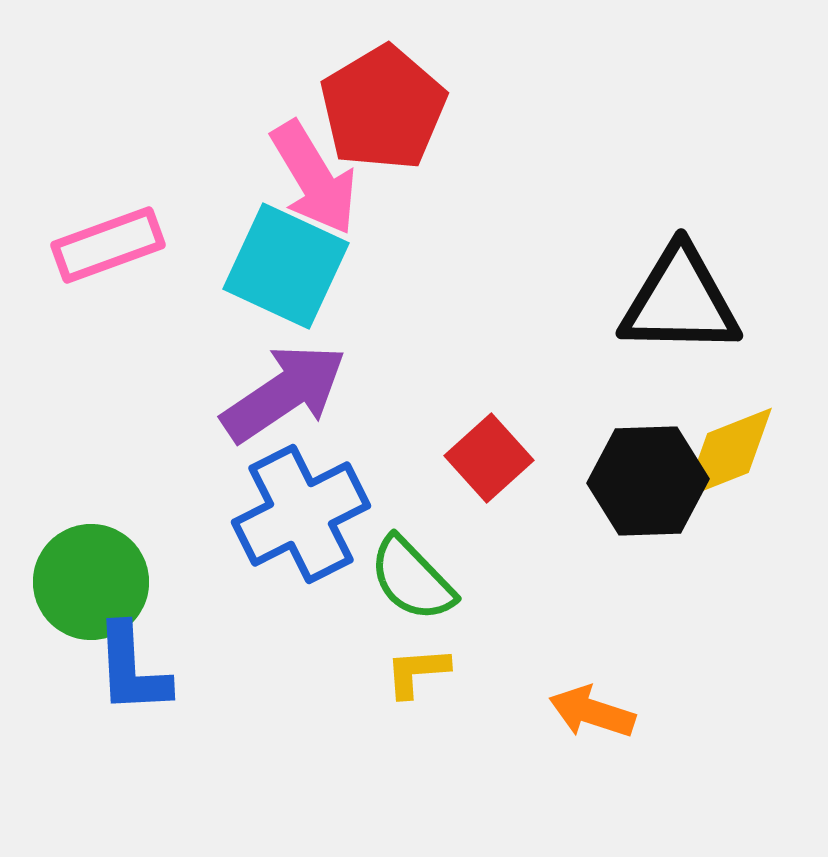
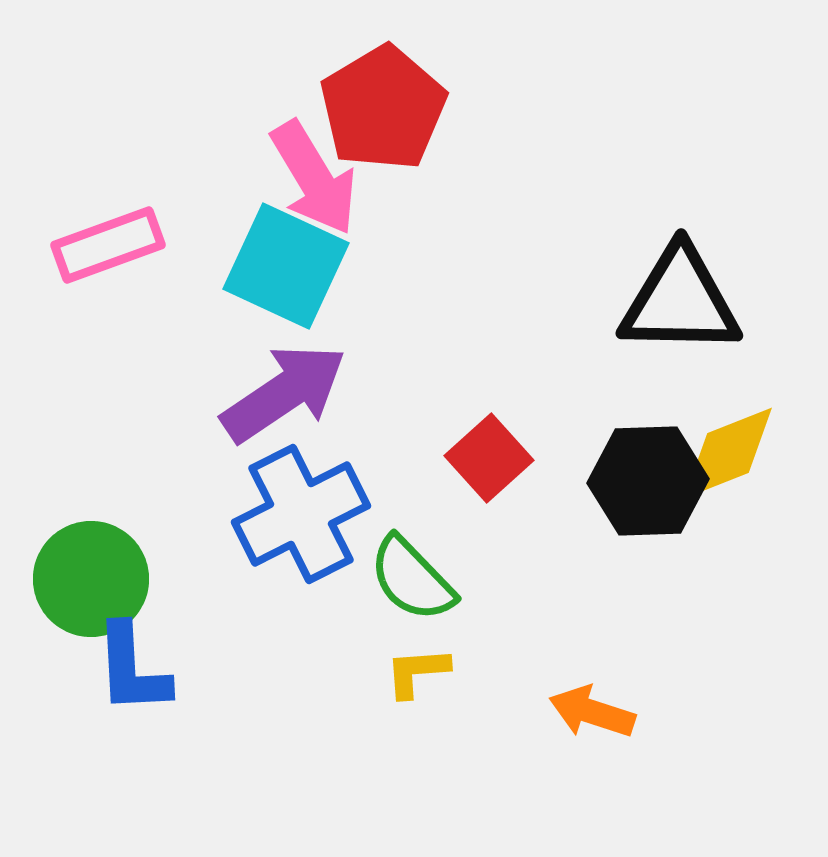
green circle: moved 3 px up
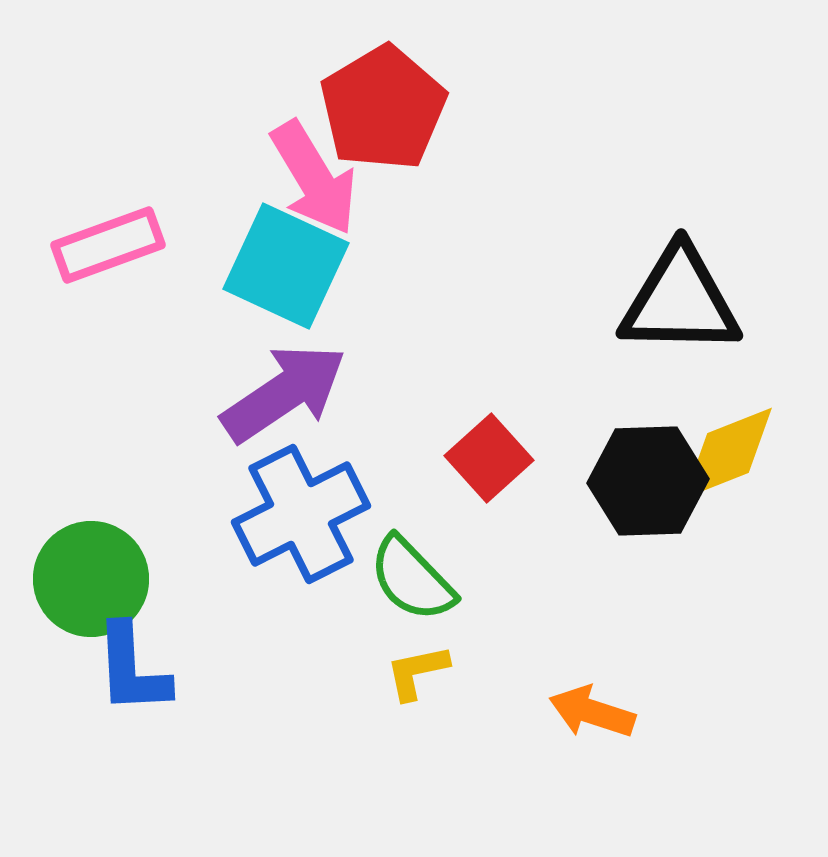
yellow L-shape: rotated 8 degrees counterclockwise
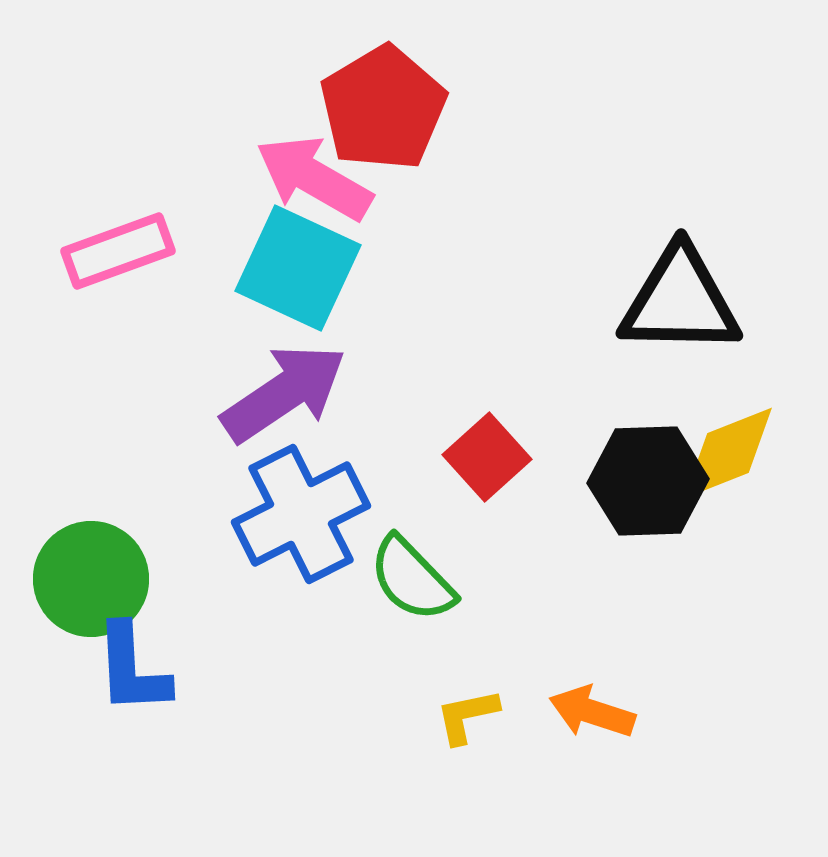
pink arrow: rotated 151 degrees clockwise
pink rectangle: moved 10 px right, 6 px down
cyan square: moved 12 px right, 2 px down
red square: moved 2 px left, 1 px up
yellow L-shape: moved 50 px right, 44 px down
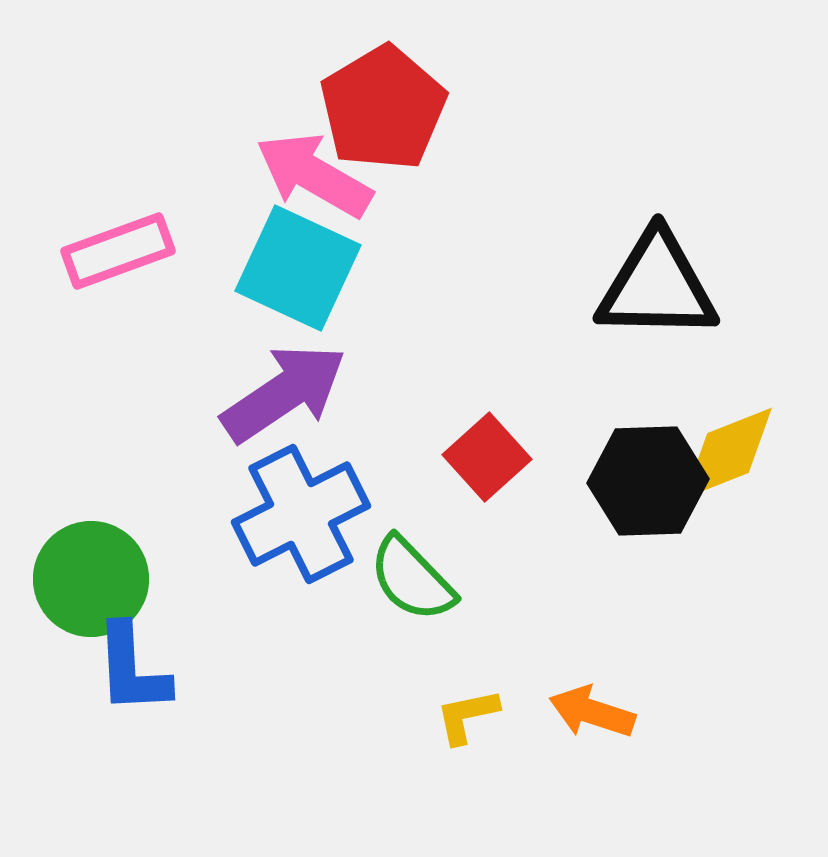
pink arrow: moved 3 px up
black triangle: moved 23 px left, 15 px up
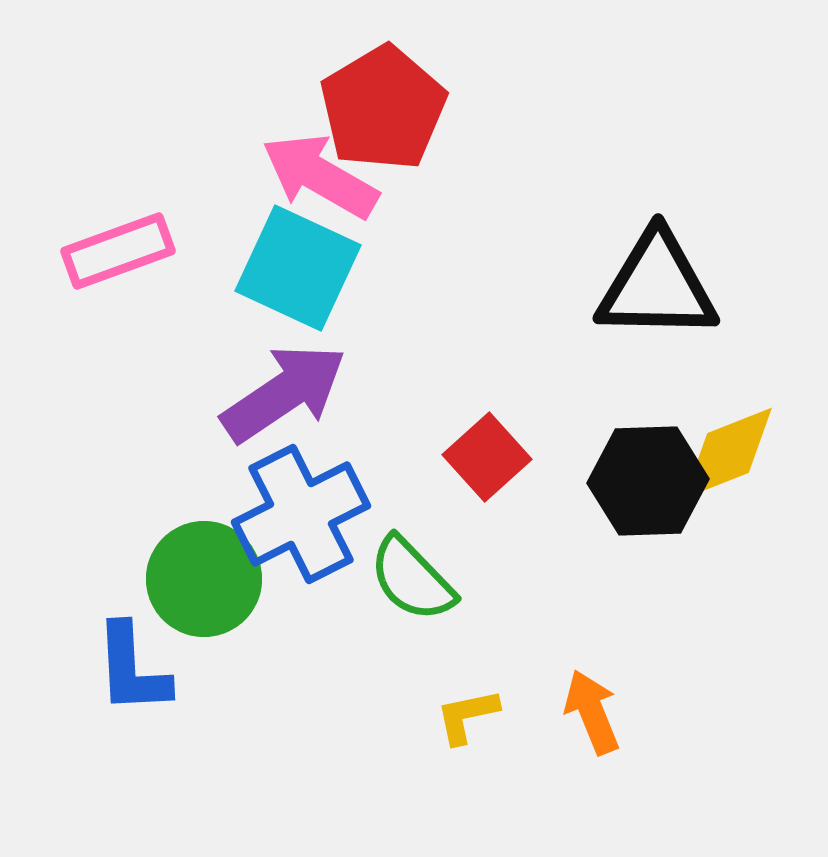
pink arrow: moved 6 px right, 1 px down
green circle: moved 113 px right
orange arrow: rotated 50 degrees clockwise
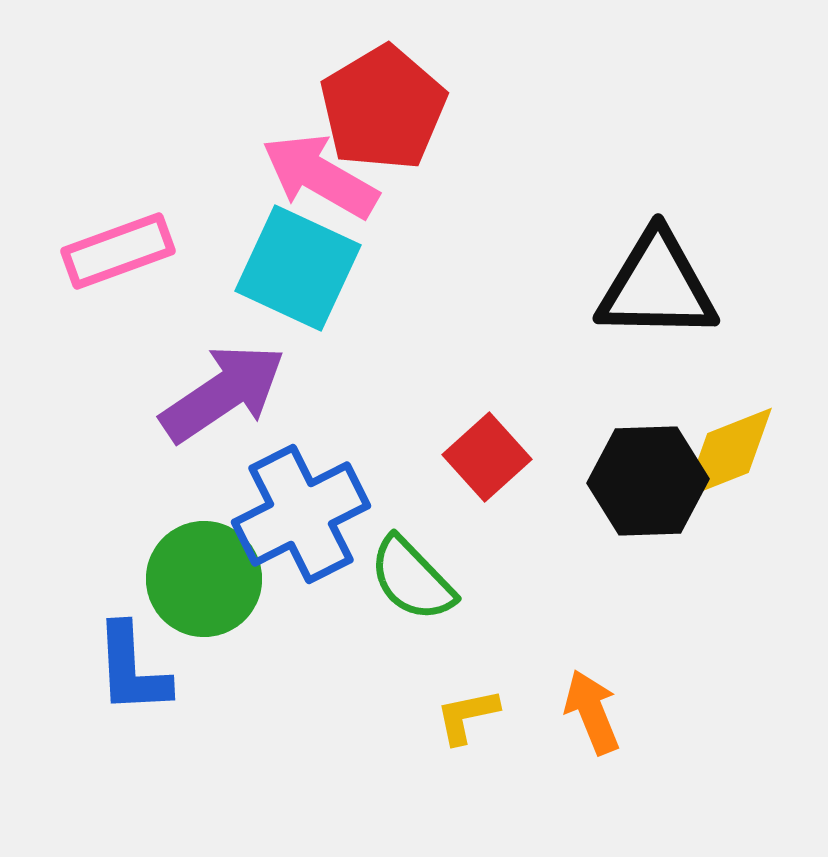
purple arrow: moved 61 px left
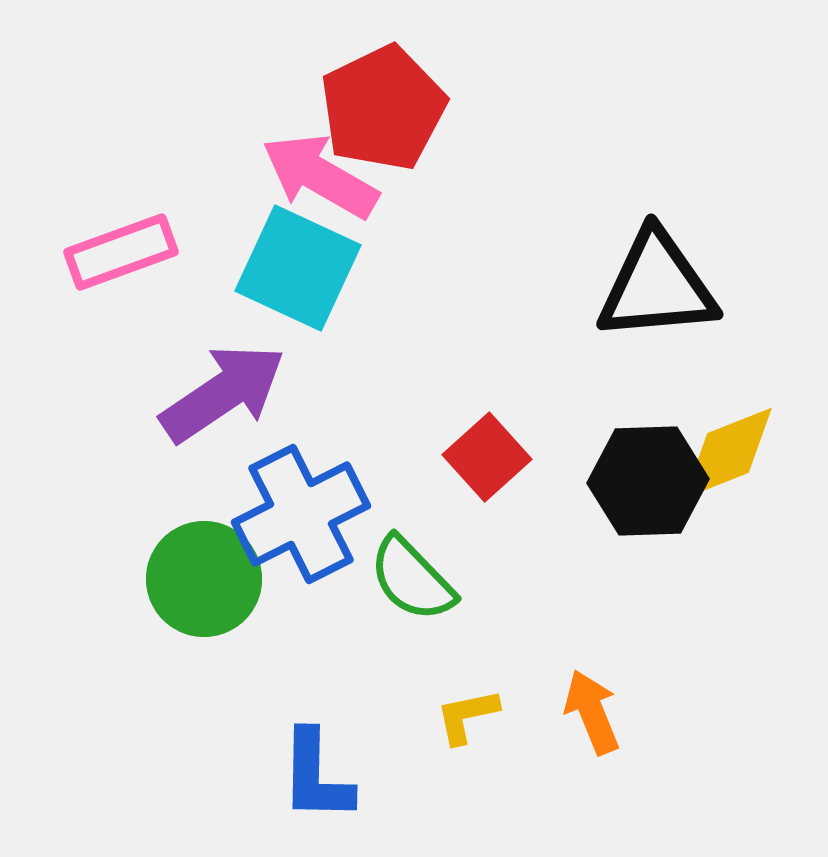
red pentagon: rotated 5 degrees clockwise
pink rectangle: moved 3 px right, 1 px down
black triangle: rotated 6 degrees counterclockwise
blue L-shape: moved 184 px right, 107 px down; rotated 4 degrees clockwise
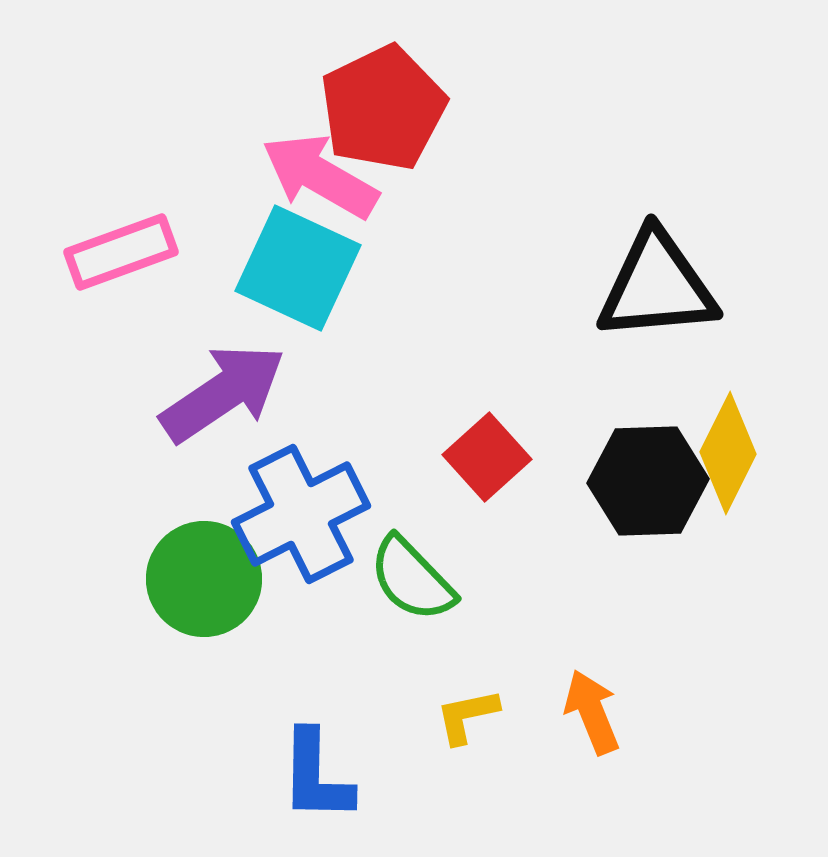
yellow diamond: rotated 42 degrees counterclockwise
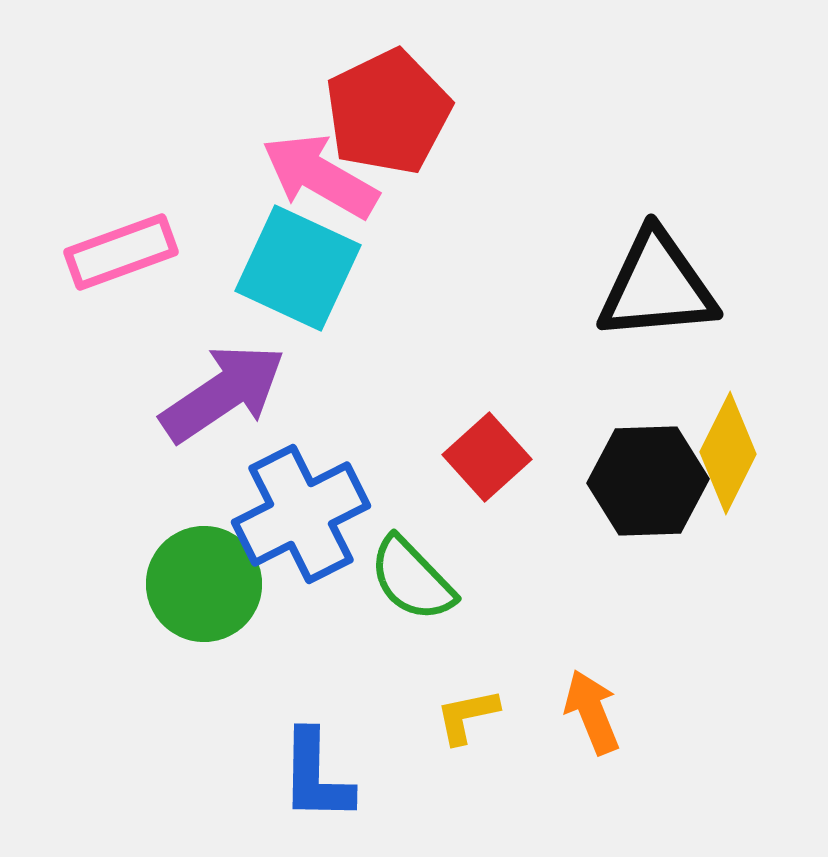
red pentagon: moved 5 px right, 4 px down
green circle: moved 5 px down
